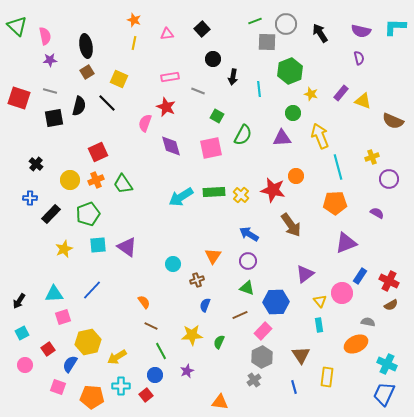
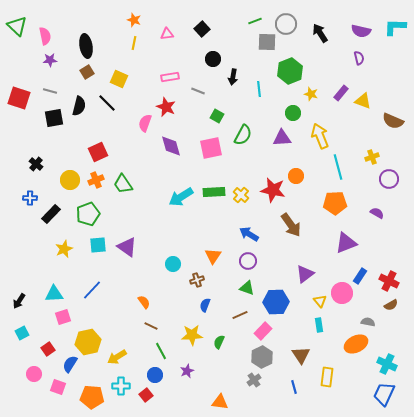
pink circle at (25, 365): moved 9 px right, 9 px down
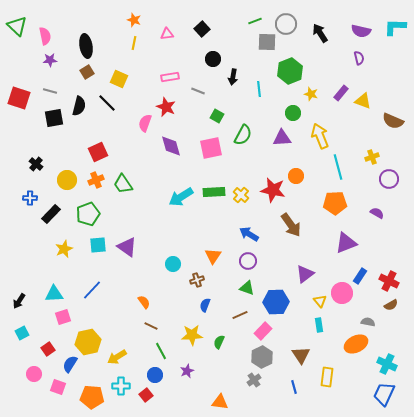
yellow circle at (70, 180): moved 3 px left
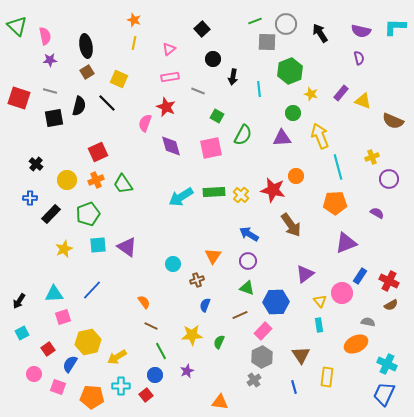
pink triangle at (167, 34): moved 2 px right, 15 px down; rotated 32 degrees counterclockwise
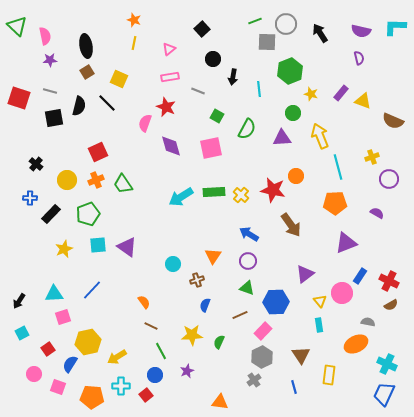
green semicircle at (243, 135): moved 4 px right, 6 px up
yellow rectangle at (327, 377): moved 2 px right, 2 px up
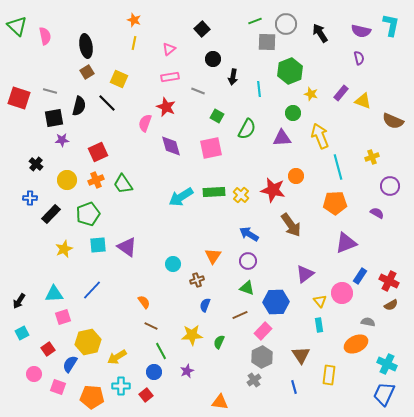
cyan L-shape at (395, 27): moved 4 px left, 2 px up; rotated 100 degrees clockwise
purple star at (50, 60): moved 12 px right, 80 px down
purple circle at (389, 179): moved 1 px right, 7 px down
blue circle at (155, 375): moved 1 px left, 3 px up
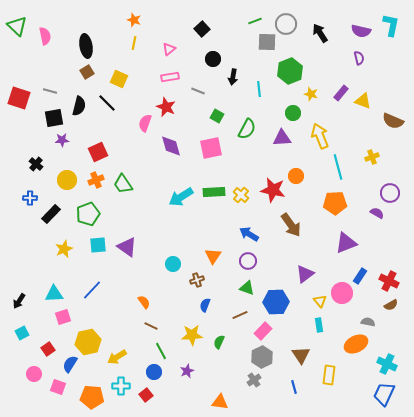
purple circle at (390, 186): moved 7 px down
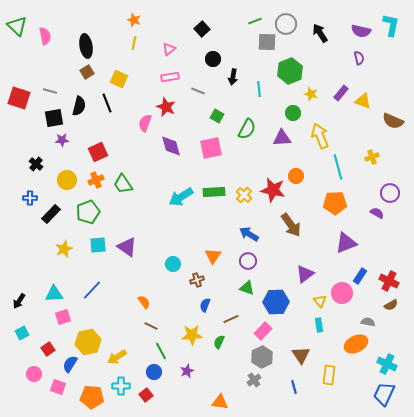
black line at (107, 103): rotated 24 degrees clockwise
yellow cross at (241, 195): moved 3 px right
green pentagon at (88, 214): moved 2 px up
brown line at (240, 315): moved 9 px left, 4 px down
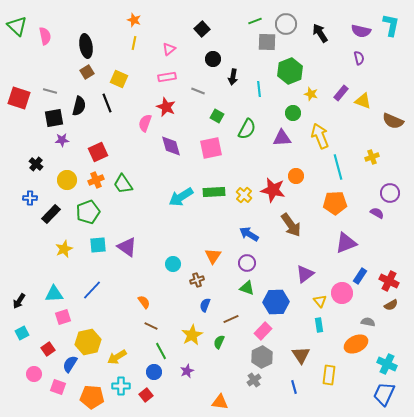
pink rectangle at (170, 77): moved 3 px left
purple circle at (248, 261): moved 1 px left, 2 px down
yellow star at (192, 335): rotated 25 degrees counterclockwise
